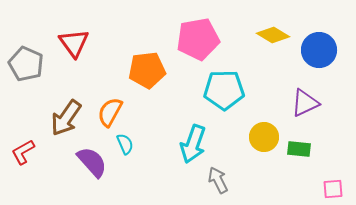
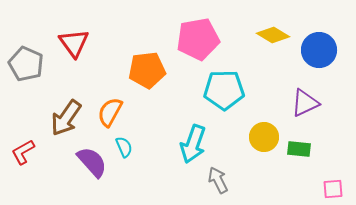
cyan semicircle: moved 1 px left, 3 px down
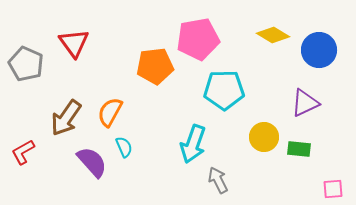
orange pentagon: moved 8 px right, 4 px up
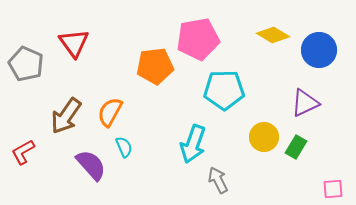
brown arrow: moved 2 px up
green rectangle: moved 3 px left, 2 px up; rotated 65 degrees counterclockwise
purple semicircle: moved 1 px left, 3 px down
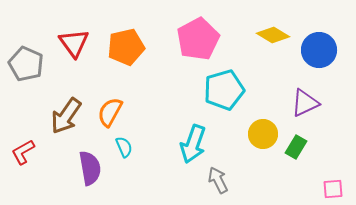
pink pentagon: rotated 18 degrees counterclockwise
orange pentagon: moved 29 px left, 19 px up; rotated 6 degrees counterclockwise
cyan pentagon: rotated 15 degrees counterclockwise
yellow circle: moved 1 px left, 3 px up
purple semicircle: moved 1 px left, 3 px down; rotated 32 degrees clockwise
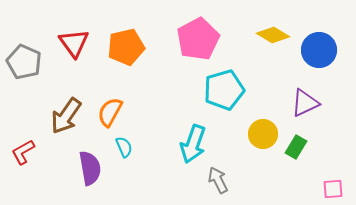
gray pentagon: moved 2 px left, 2 px up
